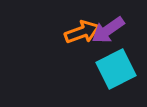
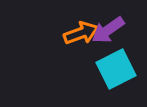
orange arrow: moved 1 px left, 1 px down
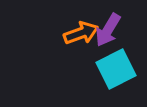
purple arrow: rotated 24 degrees counterclockwise
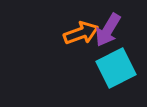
cyan square: moved 1 px up
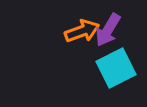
orange arrow: moved 1 px right, 2 px up
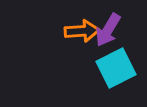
orange arrow: rotated 16 degrees clockwise
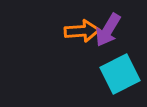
cyan square: moved 4 px right, 6 px down
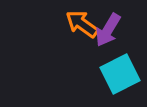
orange arrow: moved 7 px up; rotated 140 degrees counterclockwise
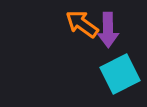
purple arrow: rotated 32 degrees counterclockwise
